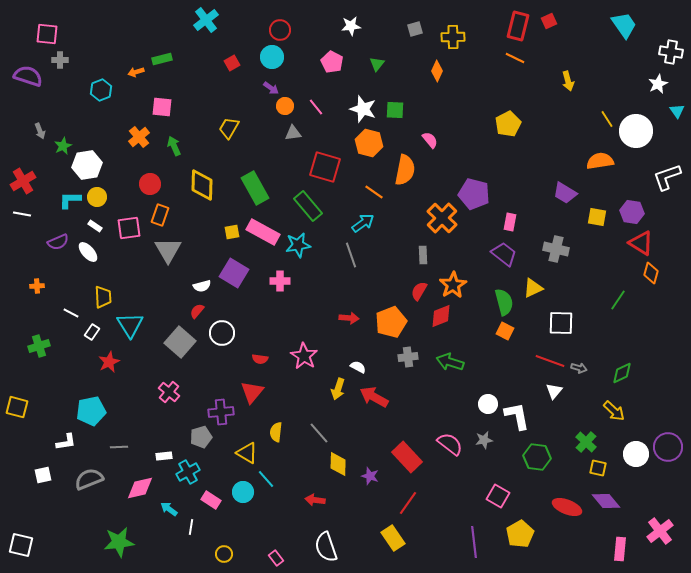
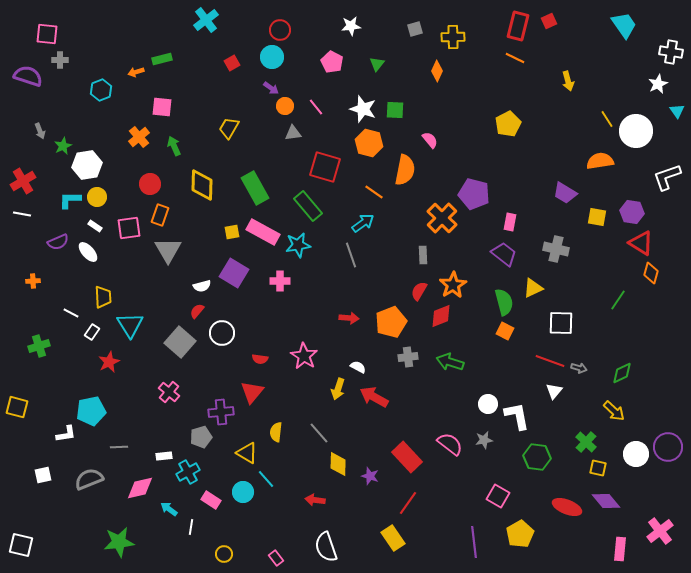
orange cross at (37, 286): moved 4 px left, 5 px up
white L-shape at (66, 442): moved 8 px up
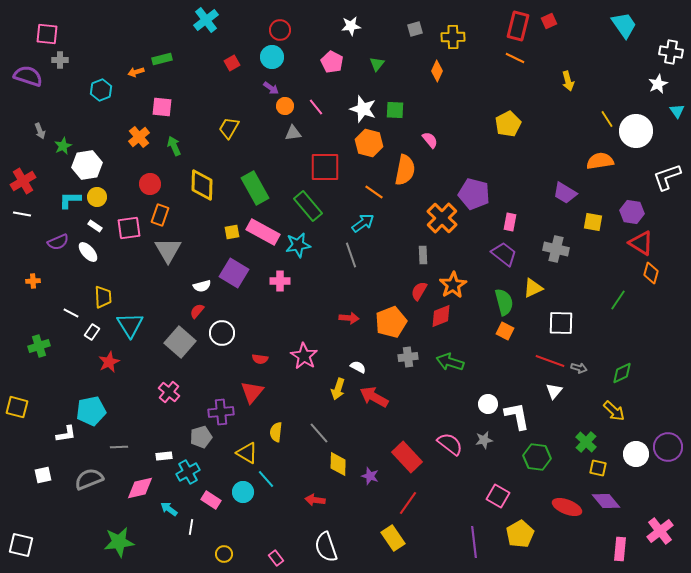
red square at (325, 167): rotated 16 degrees counterclockwise
yellow square at (597, 217): moved 4 px left, 5 px down
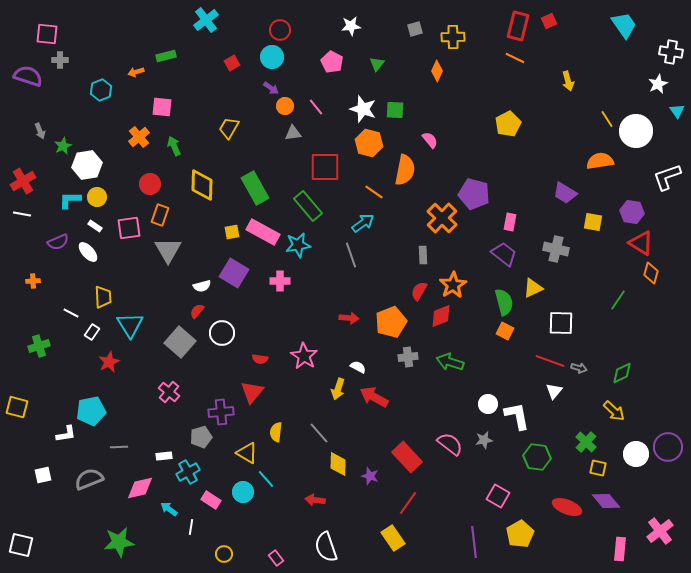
green rectangle at (162, 59): moved 4 px right, 3 px up
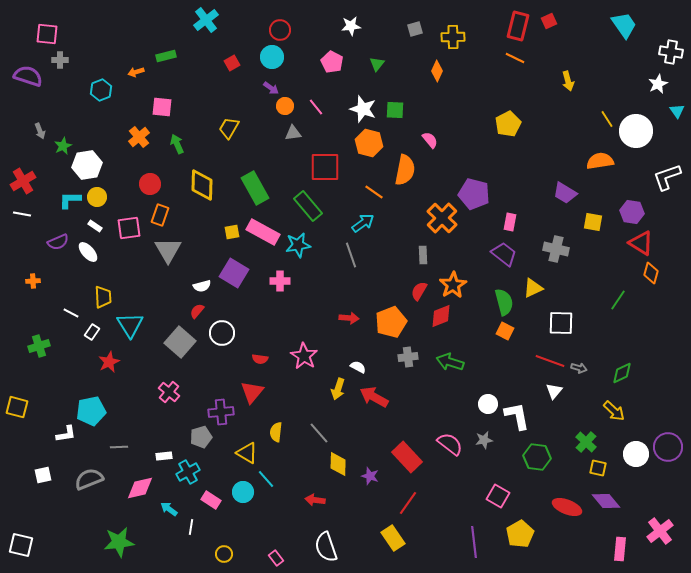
green arrow at (174, 146): moved 3 px right, 2 px up
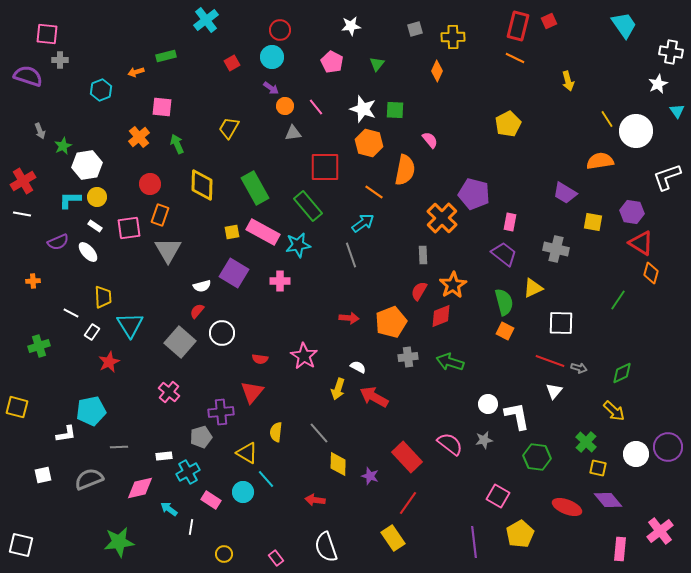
purple diamond at (606, 501): moved 2 px right, 1 px up
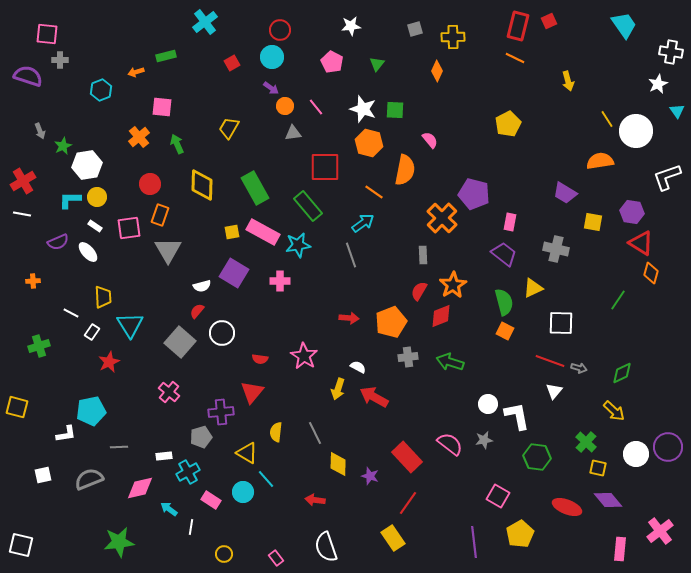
cyan cross at (206, 20): moved 1 px left, 2 px down
gray line at (319, 433): moved 4 px left; rotated 15 degrees clockwise
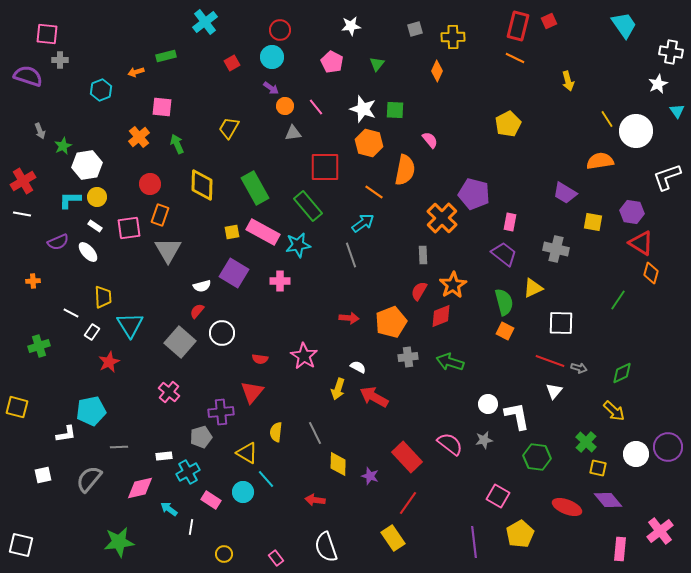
gray semicircle at (89, 479): rotated 28 degrees counterclockwise
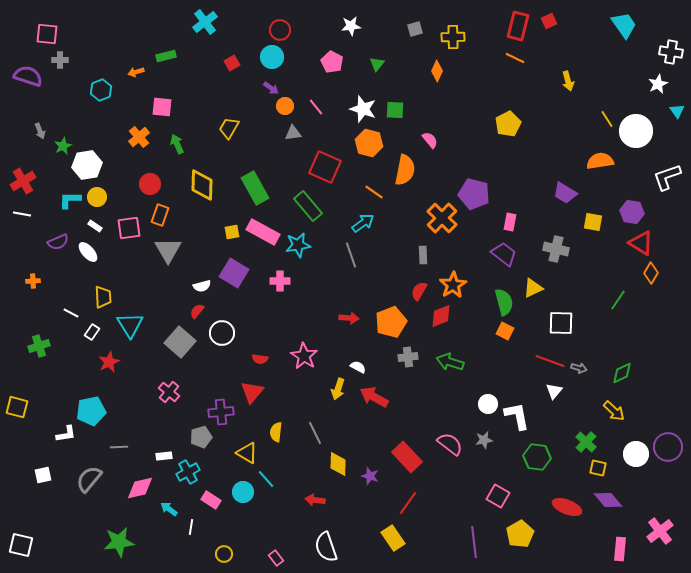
red square at (325, 167): rotated 24 degrees clockwise
orange diamond at (651, 273): rotated 15 degrees clockwise
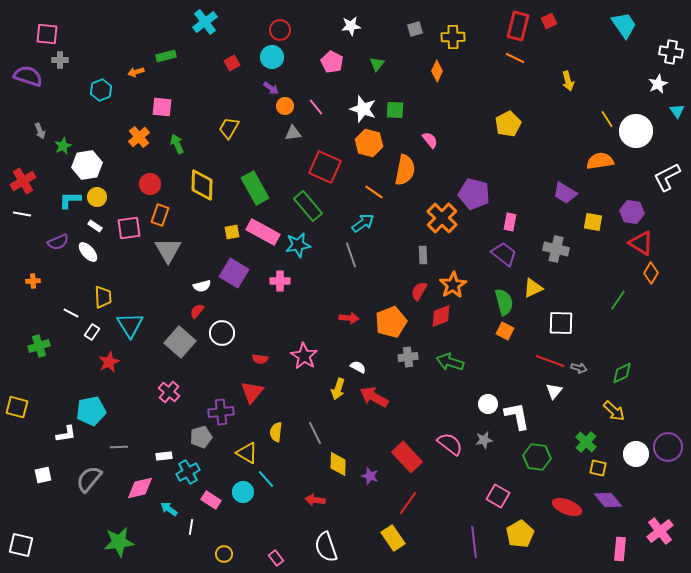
white L-shape at (667, 177): rotated 8 degrees counterclockwise
